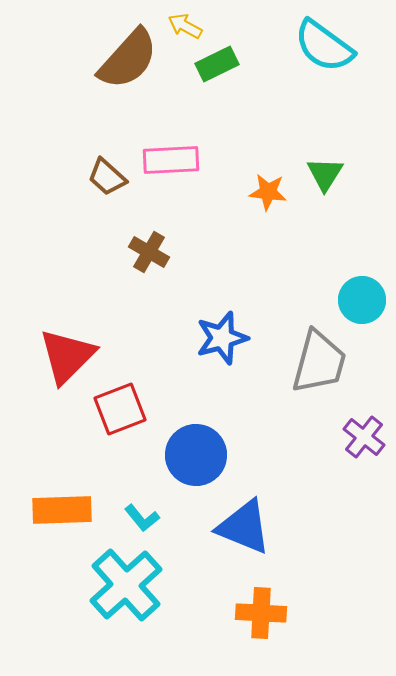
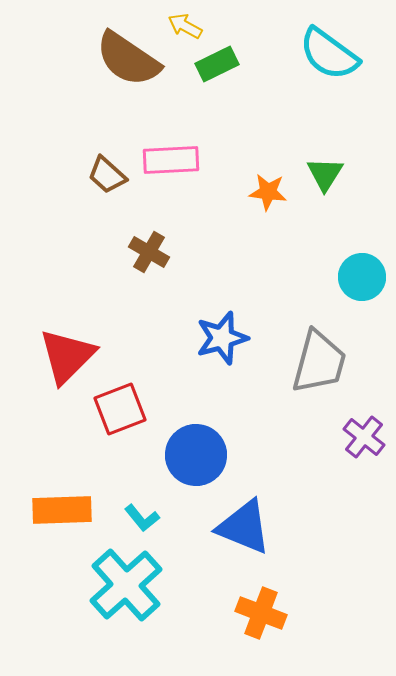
cyan semicircle: moved 5 px right, 8 px down
brown semicircle: rotated 82 degrees clockwise
brown trapezoid: moved 2 px up
cyan circle: moved 23 px up
orange cross: rotated 18 degrees clockwise
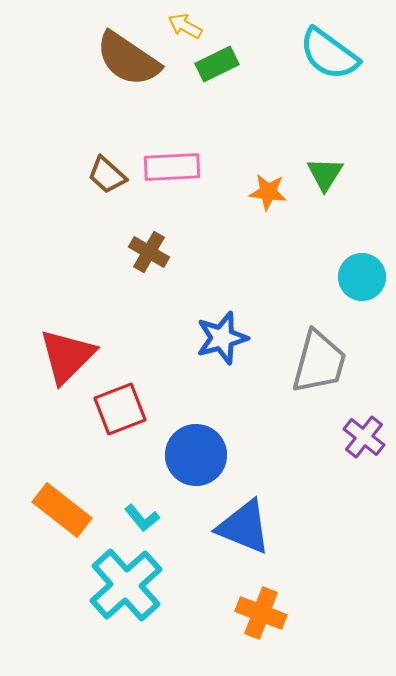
pink rectangle: moved 1 px right, 7 px down
orange rectangle: rotated 40 degrees clockwise
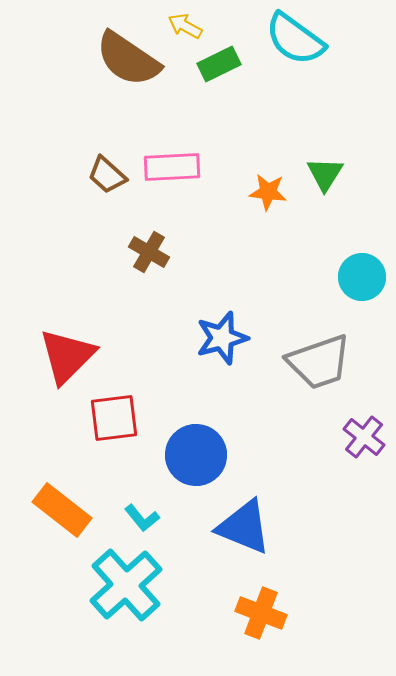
cyan semicircle: moved 34 px left, 15 px up
green rectangle: moved 2 px right
gray trapezoid: rotated 56 degrees clockwise
red square: moved 6 px left, 9 px down; rotated 14 degrees clockwise
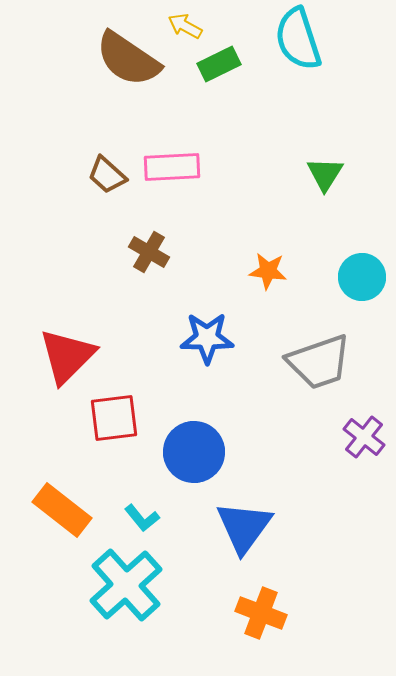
cyan semicircle: moved 3 px right; rotated 36 degrees clockwise
orange star: moved 79 px down
blue star: moved 15 px left; rotated 16 degrees clockwise
blue circle: moved 2 px left, 3 px up
blue triangle: rotated 44 degrees clockwise
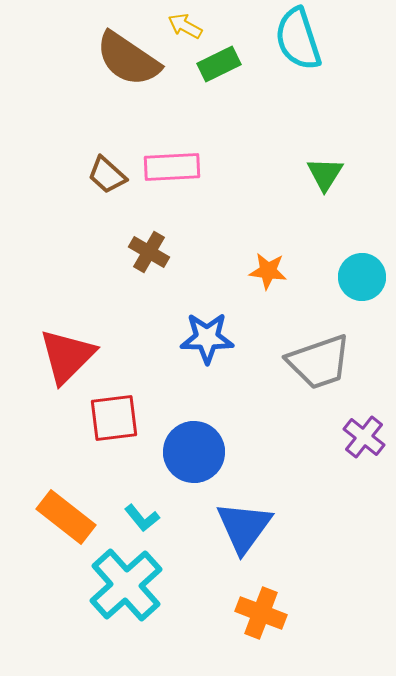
orange rectangle: moved 4 px right, 7 px down
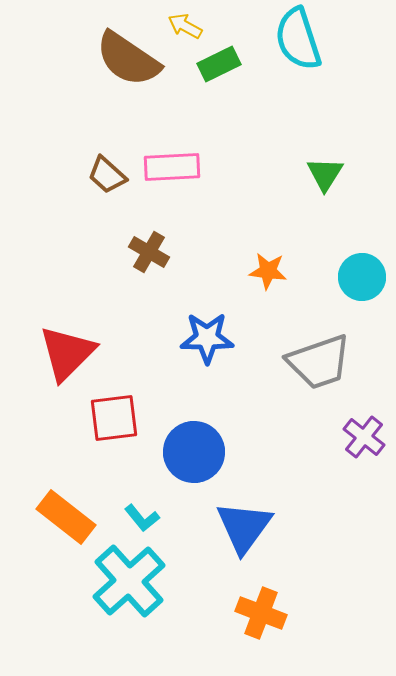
red triangle: moved 3 px up
cyan cross: moved 3 px right, 4 px up
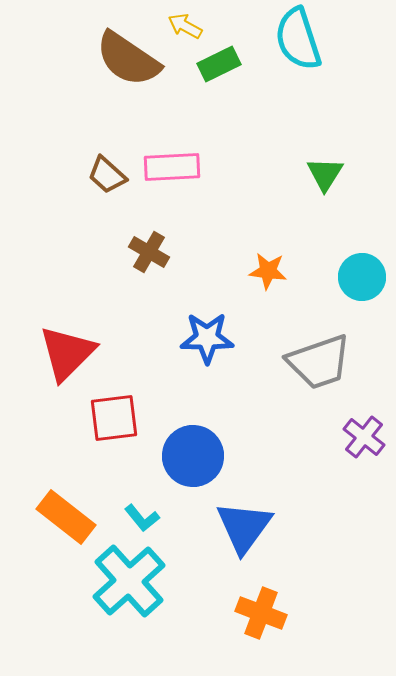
blue circle: moved 1 px left, 4 px down
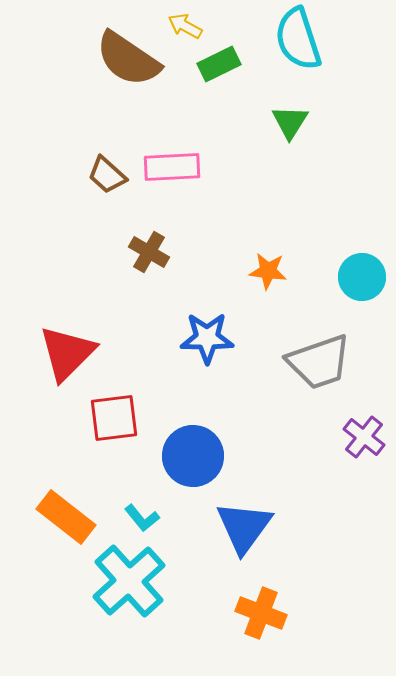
green triangle: moved 35 px left, 52 px up
